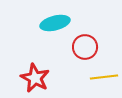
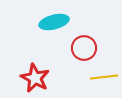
cyan ellipse: moved 1 px left, 1 px up
red circle: moved 1 px left, 1 px down
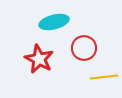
red star: moved 4 px right, 19 px up
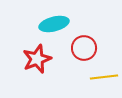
cyan ellipse: moved 2 px down
red star: moved 2 px left; rotated 24 degrees clockwise
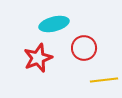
red star: moved 1 px right, 1 px up
yellow line: moved 3 px down
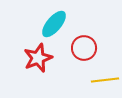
cyan ellipse: rotated 36 degrees counterclockwise
yellow line: moved 1 px right
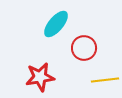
cyan ellipse: moved 2 px right
red star: moved 2 px right, 19 px down; rotated 12 degrees clockwise
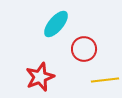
red circle: moved 1 px down
red star: rotated 12 degrees counterclockwise
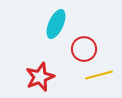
cyan ellipse: rotated 16 degrees counterclockwise
yellow line: moved 6 px left, 5 px up; rotated 8 degrees counterclockwise
